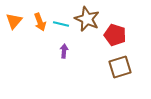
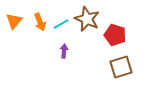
cyan line: rotated 42 degrees counterclockwise
brown square: moved 1 px right
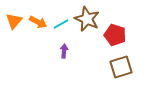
orange arrow: moved 2 px left; rotated 42 degrees counterclockwise
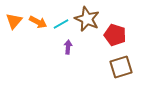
purple arrow: moved 4 px right, 4 px up
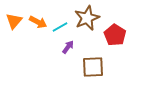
brown star: moved 1 px up; rotated 25 degrees clockwise
cyan line: moved 1 px left, 3 px down
red pentagon: rotated 15 degrees clockwise
purple arrow: rotated 32 degrees clockwise
brown square: moved 28 px left; rotated 15 degrees clockwise
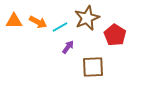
orange triangle: rotated 48 degrees clockwise
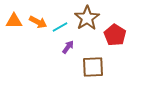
brown star: rotated 10 degrees counterclockwise
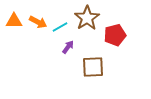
red pentagon: rotated 25 degrees clockwise
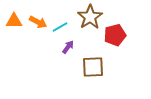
brown star: moved 3 px right, 1 px up
